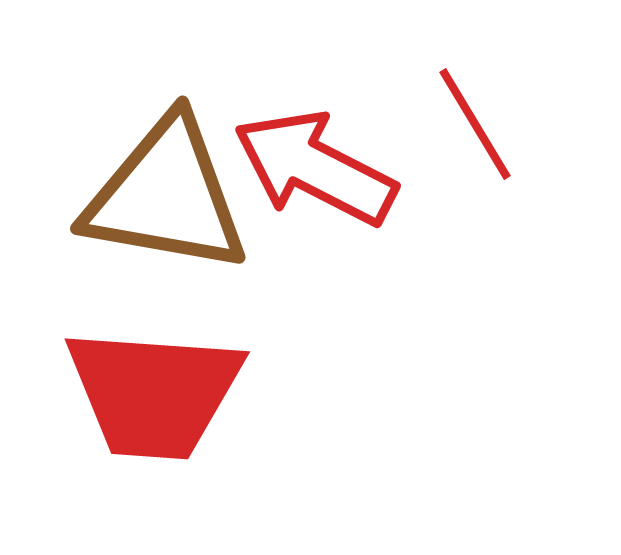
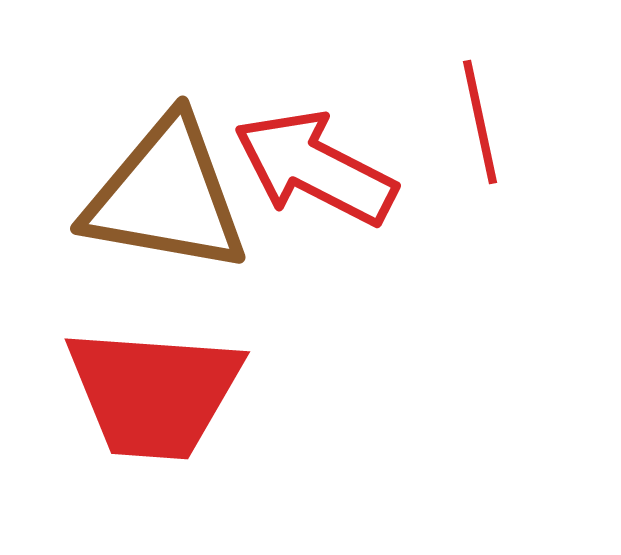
red line: moved 5 px right, 2 px up; rotated 19 degrees clockwise
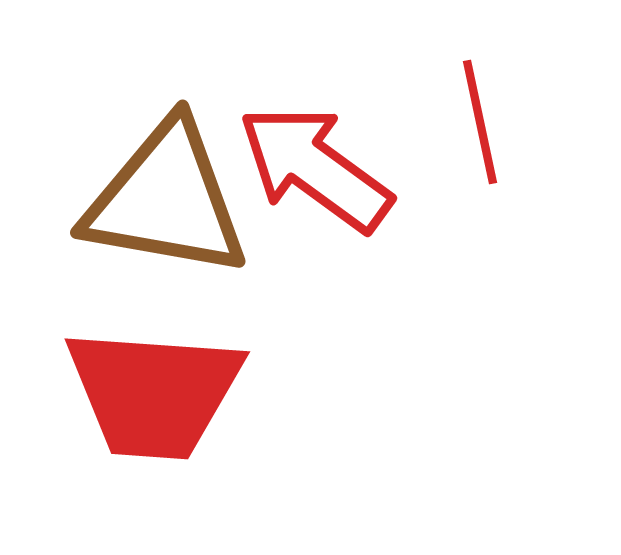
red arrow: rotated 9 degrees clockwise
brown triangle: moved 4 px down
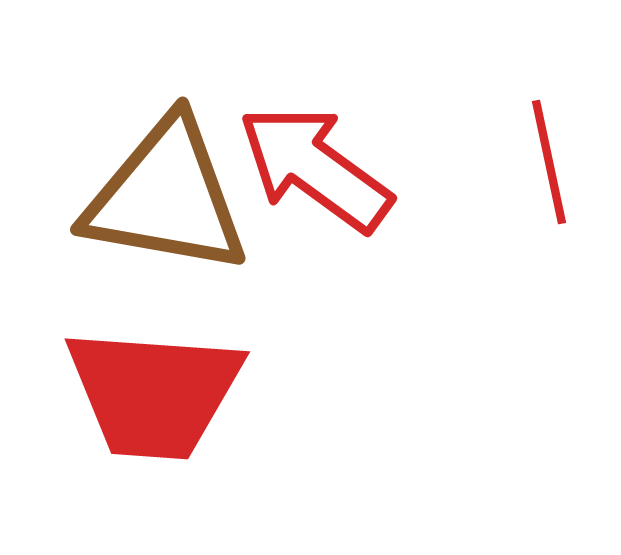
red line: moved 69 px right, 40 px down
brown triangle: moved 3 px up
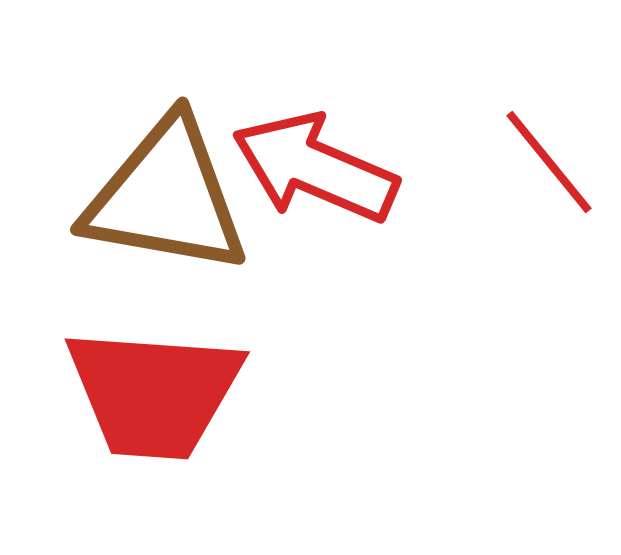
red line: rotated 27 degrees counterclockwise
red arrow: rotated 13 degrees counterclockwise
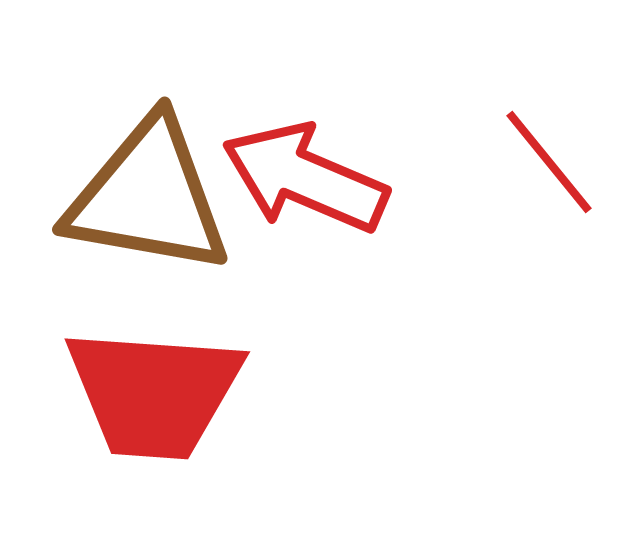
red arrow: moved 10 px left, 10 px down
brown triangle: moved 18 px left
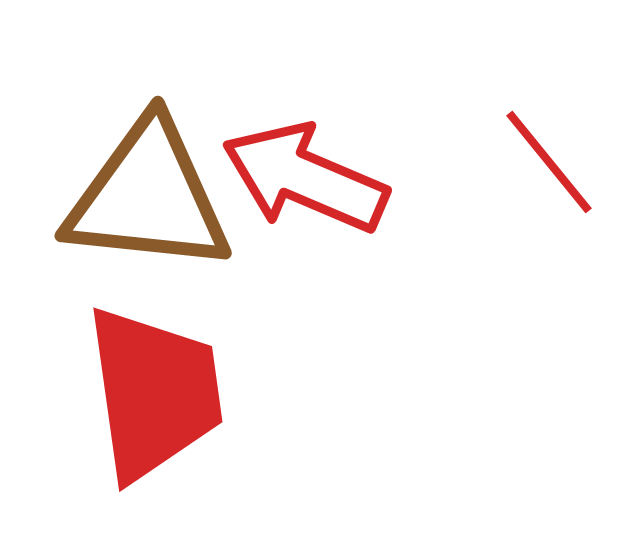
brown triangle: rotated 4 degrees counterclockwise
red trapezoid: rotated 102 degrees counterclockwise
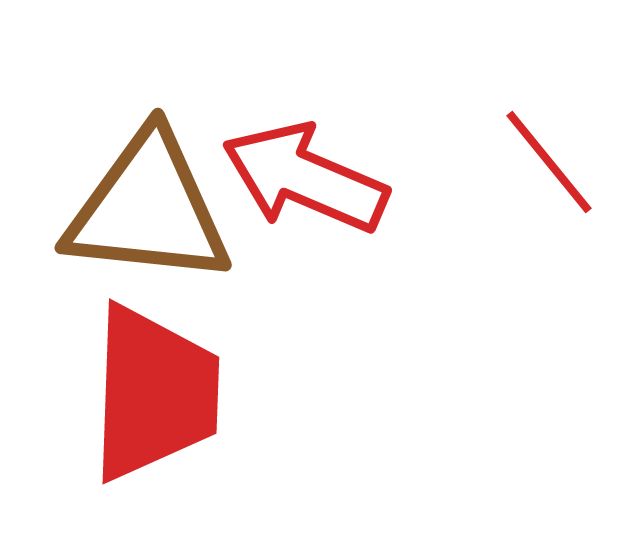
brown triangle: moved 12 px down
red trapezoid: rotated 10 degrees clockwise
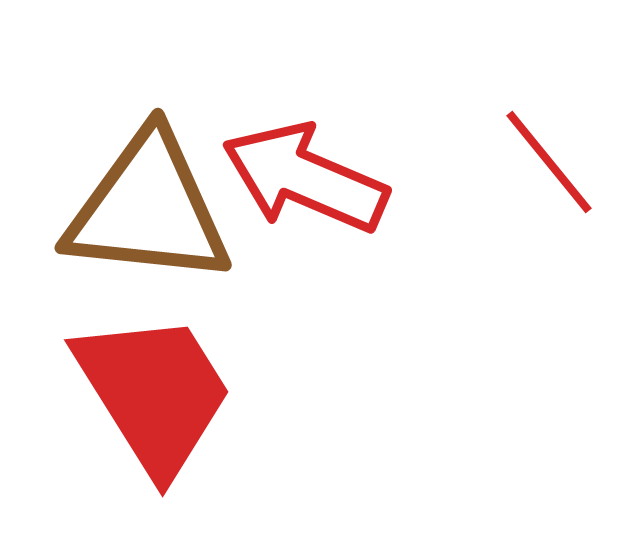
red trapezoid: rotated 34 degrees counterclockwise
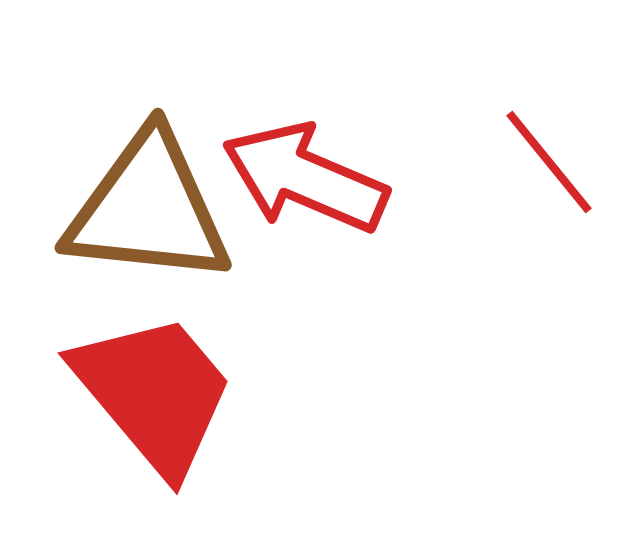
red trapezoid: rotated 8 degrees counterclockwise
